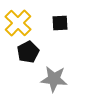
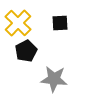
black pentagon: moved 2 px left, 1 px up
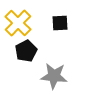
gray star: moved 3 px up
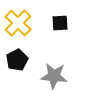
black pentagon: moved 9 px left, 9 px down
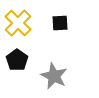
black pentagon: rotated 10 degrees counterclockwise
gray star: rotated 20 degrees clockwise
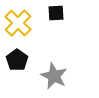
black square: moved 4 px left, 10 px up
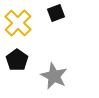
black square: rotated 18 degrees counterclockwise
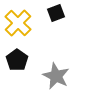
gray star: moved 2 px right
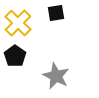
black square: rotated 12 degrees clockwise
black pentagon: moved 2 px left, 4 px up
